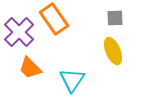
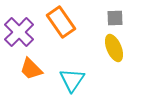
orange rectangle: moved 7 px right, 3 px down
yellow ellipse: moved 1 px right, 3 px up
orange trapezoid: moved 1 px right, 1 px down
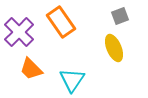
gray square: moved 5 px right, 2 px up; rotated 18 degrees counterclockwise
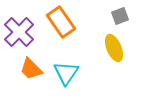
cyan triangle: moved 6 px left, 7 px up
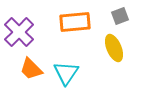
orange rectangle: moved 14 px right; rotated 60 degrees counterclockwise
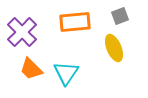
purple cross: moved 3 px right
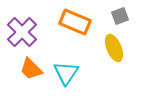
orange rectangle: rotated 28 degrees clockwise
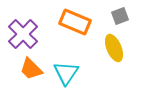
purple cross: moved 1 px right, 2 px down
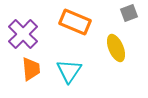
gray square: moved 9 px right, 3 px up
yellow ellipse: moved 2 px right
orange trapezoid: rotated 140 degrees counterclockwise
cyan triangle: moved 3 px right, 2 px up
